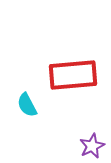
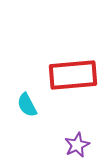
purple star: moved 15 px left, 1 px up
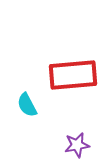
purple star: rotated 15 degrees clockwise
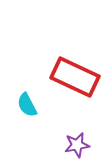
red rectangle: moved 2 px right, 2 px down; rotated 30 degrees clockwise
